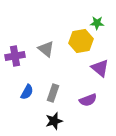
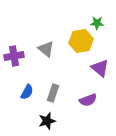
purple cross: moved 1 px left
black star: moved 7 px left
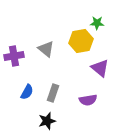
purple semicircle: rotated 12 degrees clockwise
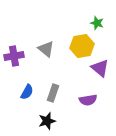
green star: rotated 16 degrees clockwise
yellow hexagon: moved 1 px right, 5 px down
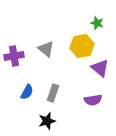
purple semicircle: moved 5 px right
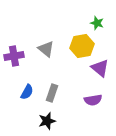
gray rectangle: moved 1 px left
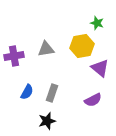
gray triangle: rotated 48 degrees counterclockwise
purple semicircle: rotated 18 degrees counterclockwise
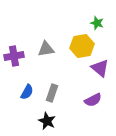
black star: rotated 30 degrees counterclockwise
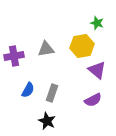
purple triangle: moved 3 px left, 2 px down
blue semicircle: moved 1 px right, 2 px up
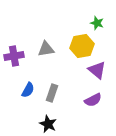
black star: moved 1 px right, 3 px down
